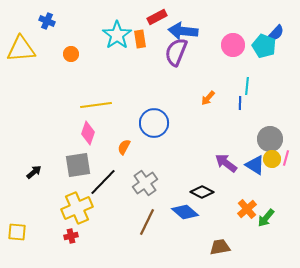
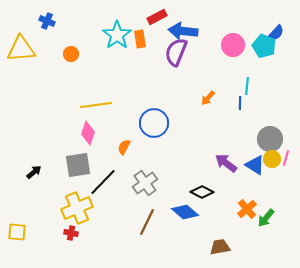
red cross: moved 3 px up; rotated 24 degrees clockwise
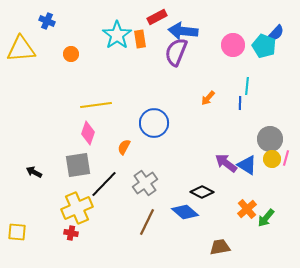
blue triangle: moved 8 px left
black arrow: rotated 112 degrees counterclockwise
black line: moved 1 px right, 2 px down
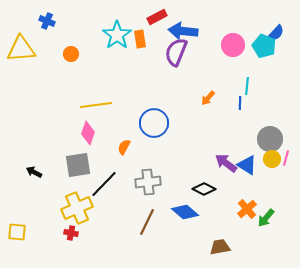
gray cross: moved 3 px right, 1 px up; rotated 30 degrees clockwise
black diamond: moved 2 px right, 3 px up
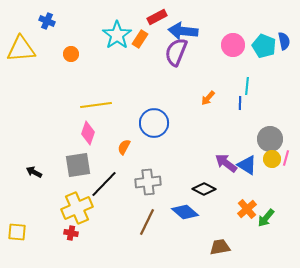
blue semicircle: moved 8 px right, 8 px down; rotated 54 degrees counterclockwise
orange rectangle: rotated 42 degrees clockwise
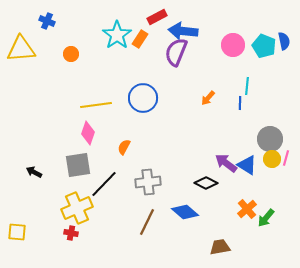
blue circle: moved 11 px left, 25 px up
black diamond: moved 2 px right, 6 px up
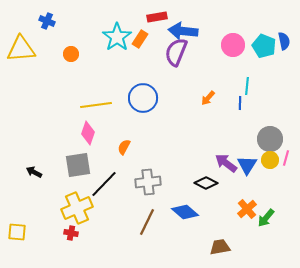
red rectangle: rotated 18 degrees clockwise
cyan star: moved 2 px down
yellow circle: moved 2 px left, 1 px down
blue triangle: rotated 30 degrees clockwise
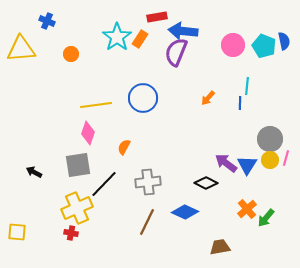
blue diamond: rotated 16 degrees counterclockwise
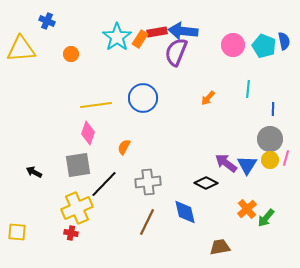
red rectangle: moved 15 px down
cyan line: moved 1 px right, 3 px down
blue line: moved 33 px right, 6 px down
blue diamond: rotated 52 degrees clockwise
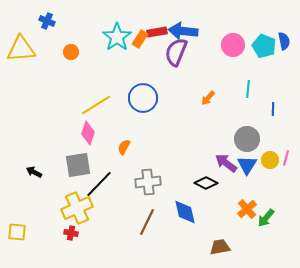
orange circle: moved 2 px up
yellow line: rotated 24 degrees counterclockwise
gray circle: moved 23 px left
black line: moved 5 px left
